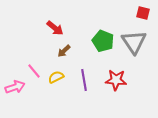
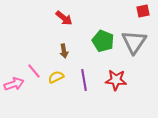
red square: moved 2 px up; rotated 24 degrees counterclockwise
red arrow: moved 9 px right, 10 px up
gray triangle: rotated 8 degrees clockwise
brown arrow: rotated 56 degrees counterclockwise
pink arrow: moved 1 px left, 3 px up
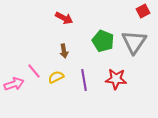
red square: rotated 16 degrees counterclockwise
red arrow: rotated 12 degrees counterclockwise
red star: moved 1 px up
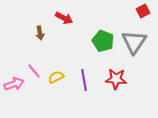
brown arrow: moved 24 px left, 18 px up
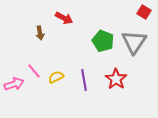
red square: moved 1 px right, 1 px down; rotated 32 degrees counterclockwise
red star: rotated 30 degrees clockwise
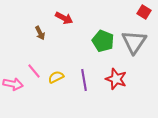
brown arrow: rotated 16 degrees counterclockwise
red star: rotated 15 degrees counterclockwise
pink arrow: moved 1 px left; rotated 30 degrees clockwise
